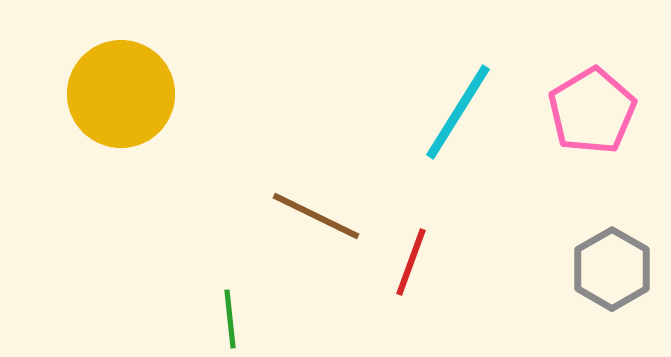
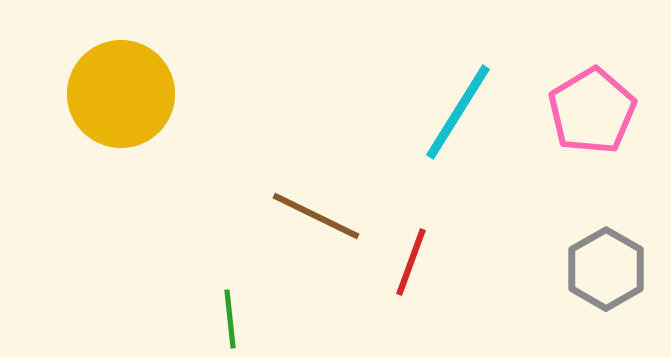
gray hexagon: moved 6 px left
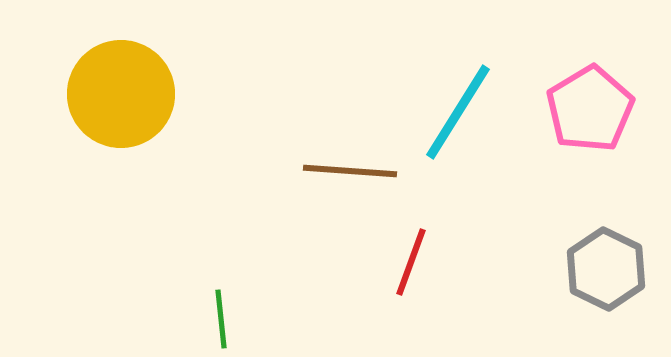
pink pentagon: moved 2 px left, 2 px up
brown line: moved 34 px right, 45 px up; rotated 22 degrees counterclockwise
gray hexagon: rotated 4 degrees counterclockwise
green line: moved 9 px left
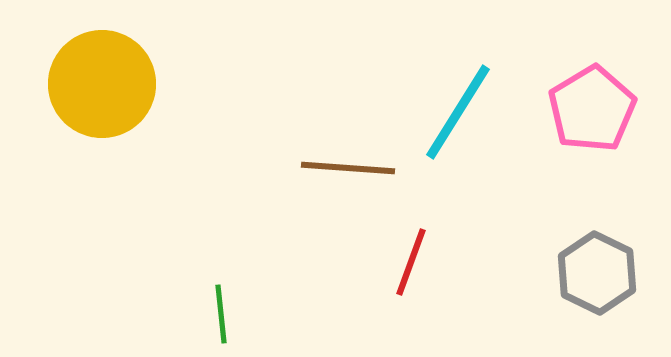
yellow circle: moved 19 px left, 10 px up
pink pentagon: moved 2 px right
brown line: moved 2 px left, 3 px up
gray hexagon: moved 9 px left, 4 px down
green line: moved 5 px up
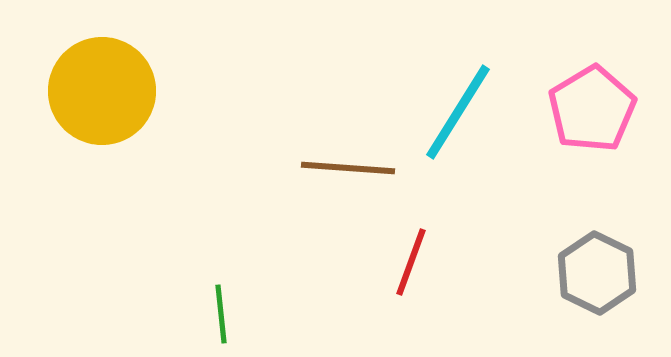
yellow circle: moved 7 px down
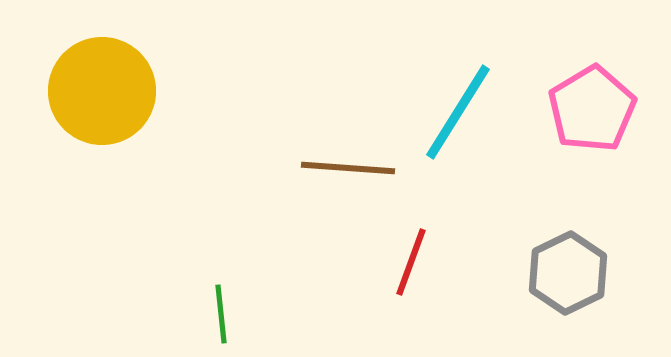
gray hexagon: moved 29 px left; rotated 8 degrees clockwise
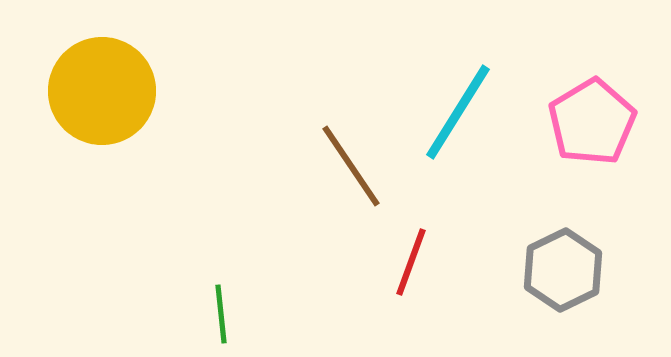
pink pentagon: moved 13 px down
brown line: moved 3 px right, 2 px up; rotated 52 degrees clockwise
gray hexagon: moved 5 px left, 3 px up
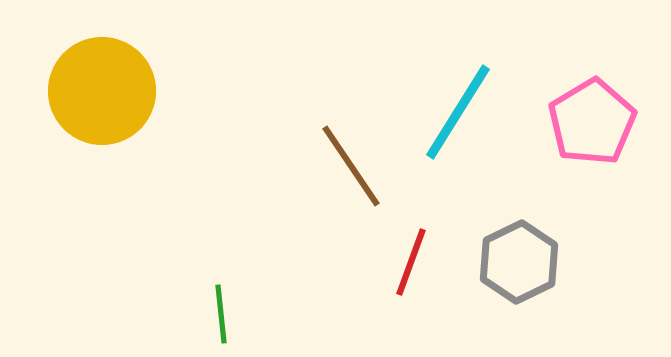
gray hexagon: moved 44 px left, 8 px up
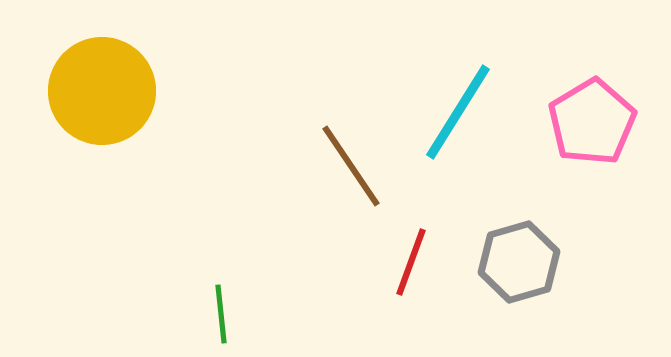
gray hexagon: rotated 10 degrees clockwise
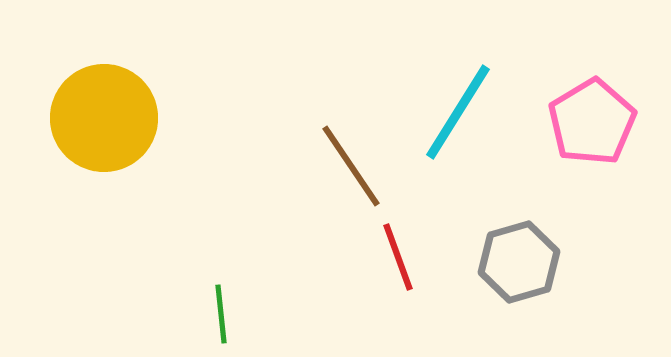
yellow circle: moved 2 px right, 27 px down
red line: moved 13 px left, 5 px up; rotated 40 degrees counterclockwise
